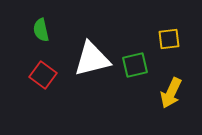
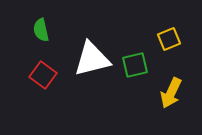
yellow square: rotated 15 degrees counterclockwise
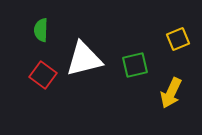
green semicircle: rotated 15 degrees clockwise
yellow square: moved 9 px right
white triangle: moved 8 px left
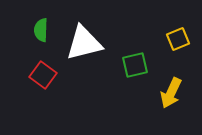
white triangle: moved 16 px up
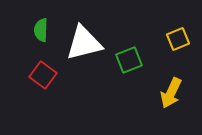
green square: moved 6 px left, 5 px up; rotated 8 degrees counterclockwise
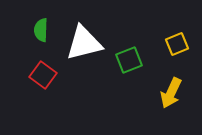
yellow square: moved 1 px left, 5 px down
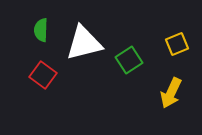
green square: rotated 12 degrees counterclockwise
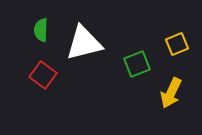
green square: moved 8 px right, 4 px down; rotated 12 degrees clockwise
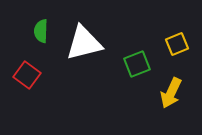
green semicircle: moved 1 px down
red square: moved 16 px left
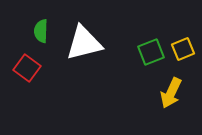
yellow square: moved 6 px right, 5 px down
green square: moved 14 px right, 12 px up
red square: moved 7 px up
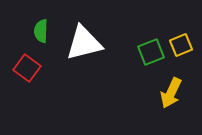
yellow square: moved 2 px left, 4 px up
